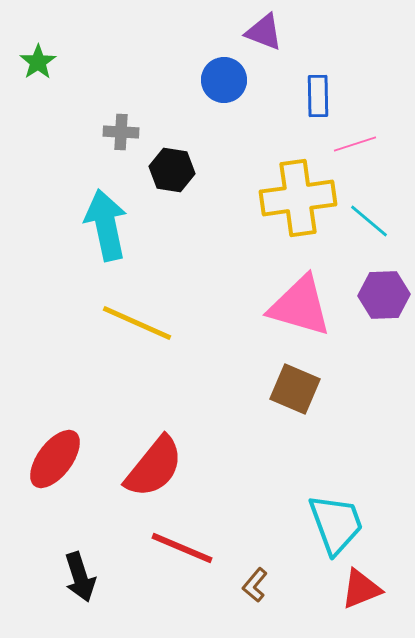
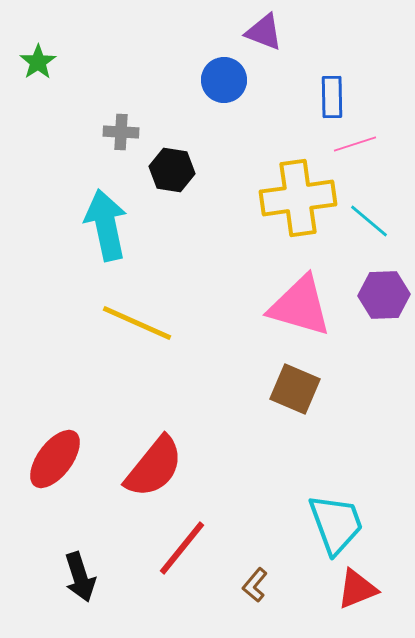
blue rectangle: moved 14 px right, 1 px down
red line: rotated 74 degrees counterclockwise
red triangle: moved 4 px left
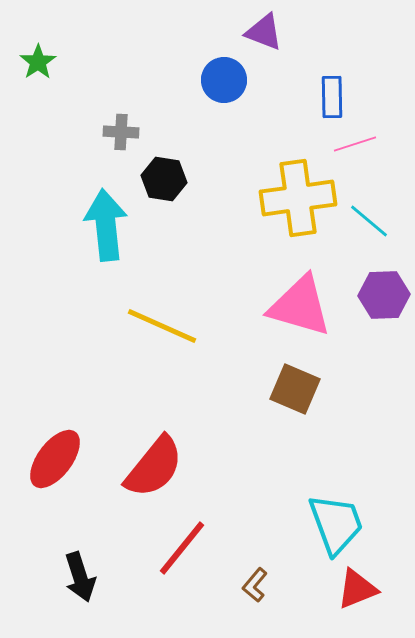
black hexagon: moved 8 px left, 9 px down
cyan arrow: rotated 6 degrees clockwise
yellow line: moved 25 px right, 3 px down
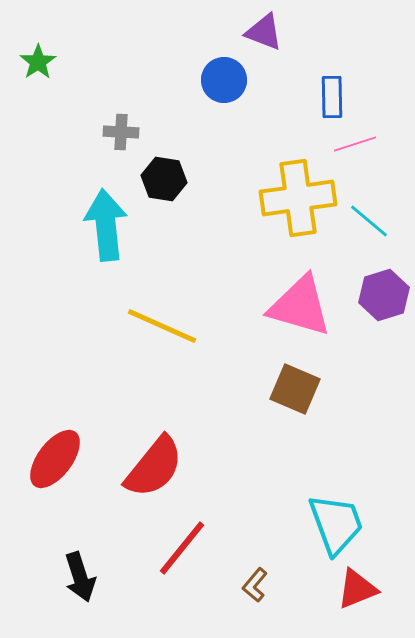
purple hexagon: rotated 15 degrees counterclockwise
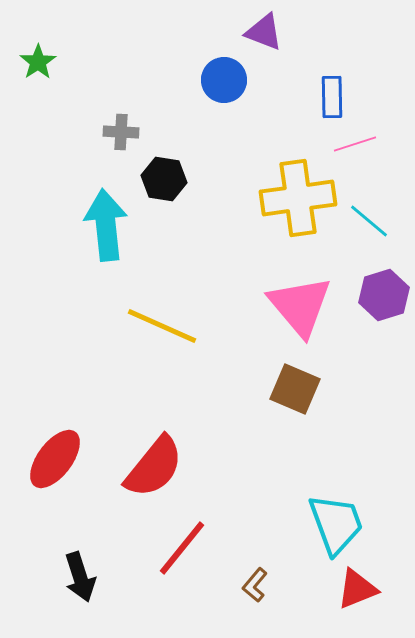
pink triangle: rotated 34 degrees clockwise
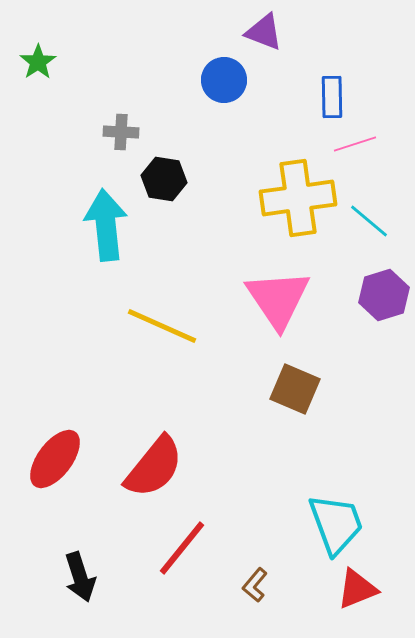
pink triangle: moved 22 px left, 7 px up; rotated 6 degrees clockwise
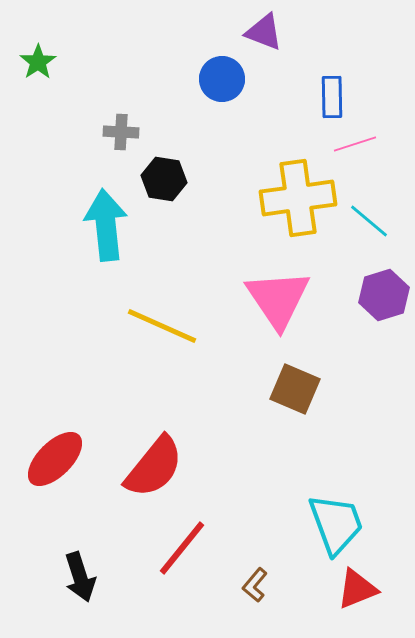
blue circle: moved 2 px left, 1 px up
red ellipse: rotated 8 degrees clockwise
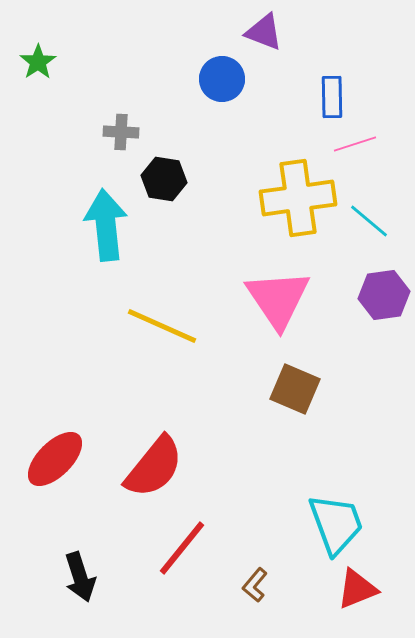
purple hexagon: rotated 9 degrees clockwise
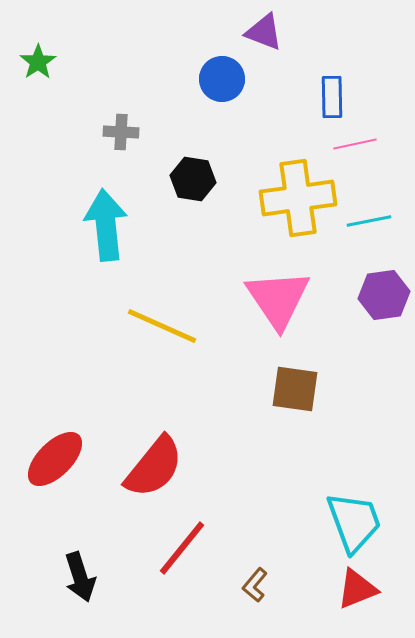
pink line: rotated 6 degrees clockwise
black hexagon: moved 29 px right
cyan line: rotated 51 degrees counterclockwise
brown square: rotated 15 degrees counterclockwise
cyan trapezoid: moved 18 px right, 2 px up
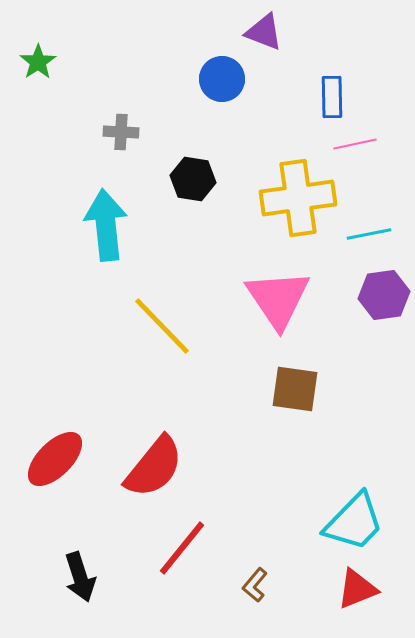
cyan line: moved 13 px down
yellow line: rotated 22 degrees clockwise
cyan trapezoid: rotated 64 degrees clockwise
